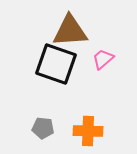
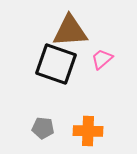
pink trapezoid: moved 1 px left
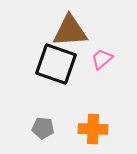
orange cross: moved 5 px right, 2 px up
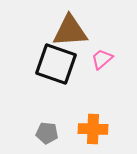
gray pentagon: moved 4 px right, 5 px down
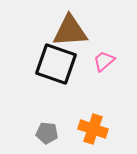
pink trapezoid: moved 2 px right, 2 px down
orange cross: rotated 16 degrees clockwise
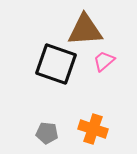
brown triangle: moved 15 px right, 1 px up
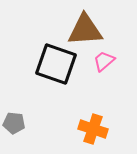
gray pentagon: moved 33 px left, 10 px up
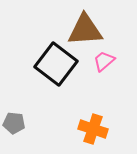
black square: rotated 18 degrees clockwise
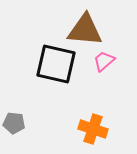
brown triangle: rotated 9 degrees clockwise
black square: rotated 24 degrees counterclockwise
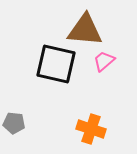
orange cross: moved 2 px left
